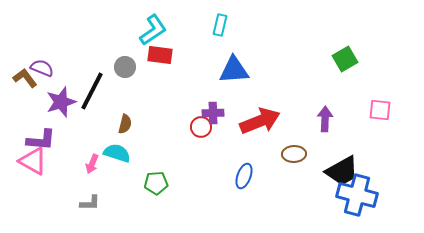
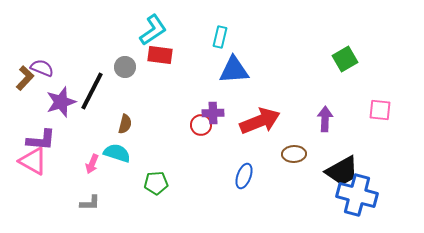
cyan rectangle: moved 12 px down
brown L-shape: rotated 80 degrees clockwise
red circle: moved 2 px up
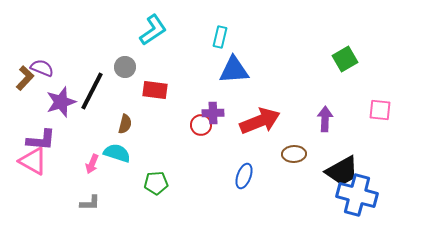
red rectangle: moved 5 px left, 35 px down
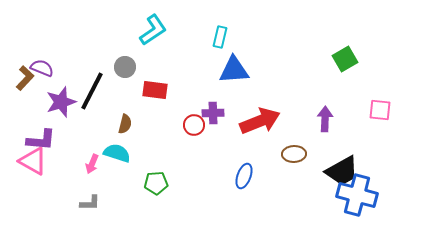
red circle: moved 7 px left
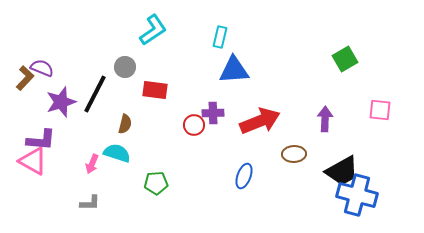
black line: moved 3 px right, 3 px down
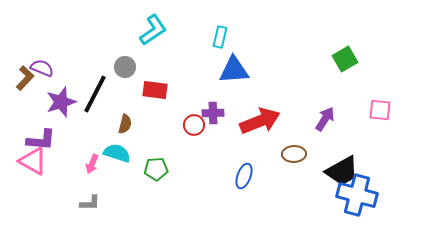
purple arrow: rotated 30 degrees clockwise
green pentagon: moved 14 px up
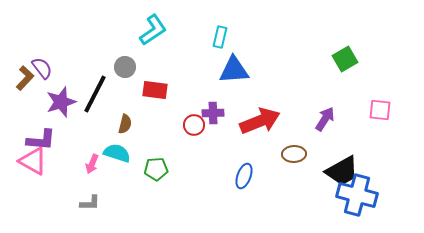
purple semicircle: rotated 30 degrees clockwise
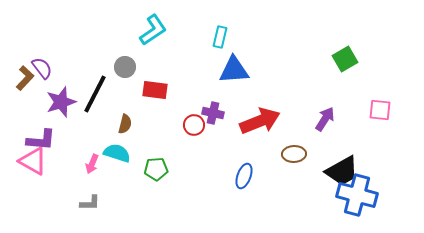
purple cross: rotated 15 degrees clockwise
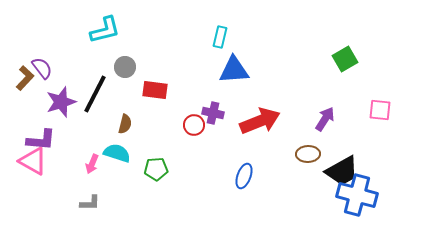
cyan L-shape: moved 48 px left; rotated 20 degrees clockwise
brown ellipse: moved 14 px right
